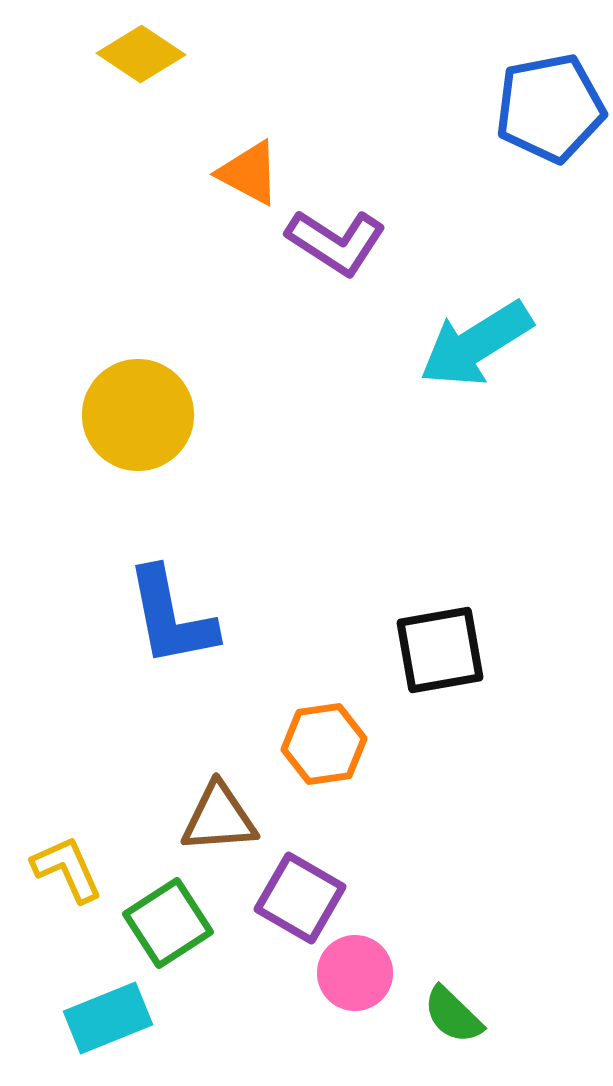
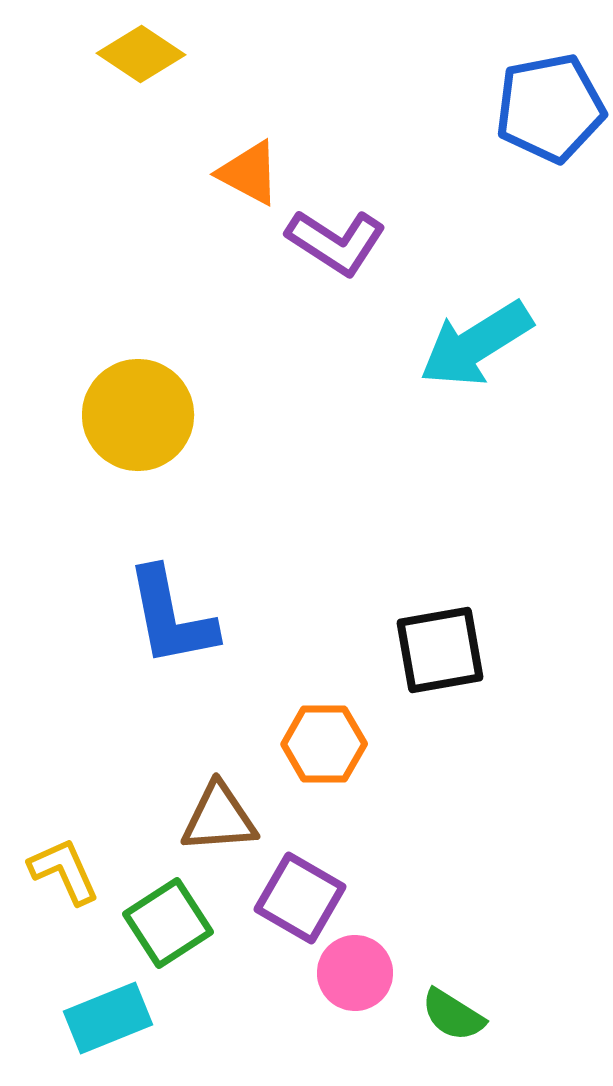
orange hexagon: rotated 8 degrees clockwise
yellow L-shape: moved 3 px left, 2 px down
green semicircle: rotated 12 degrees counterclockwise
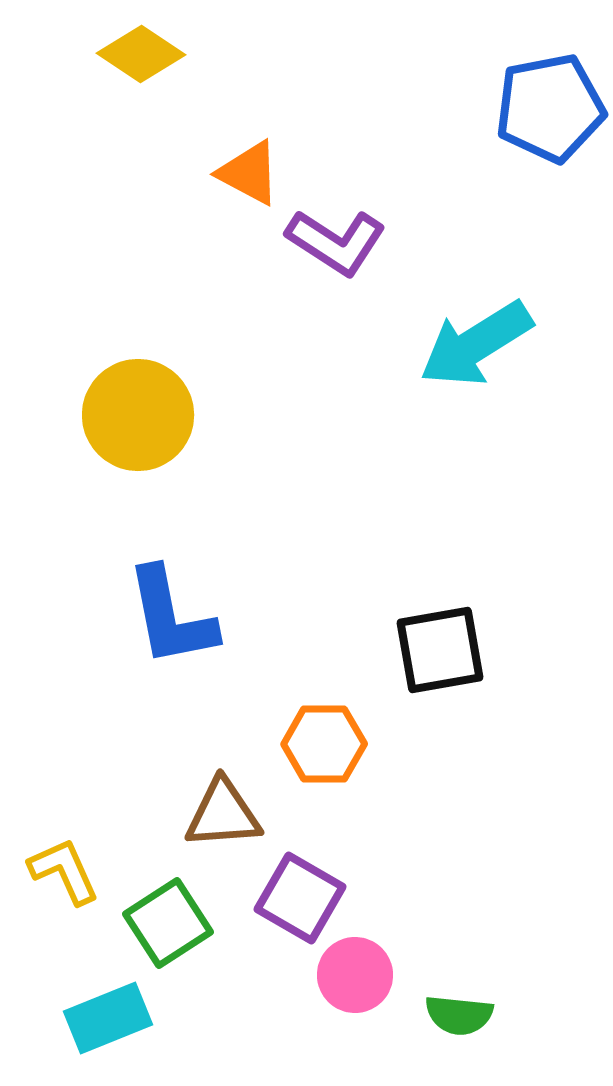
brown triangle: moved 4 px right, 4 px up
pink circle: moved 2 px down
green semicircle: moved 6 px right; rotated 26 degrees counterclockwise
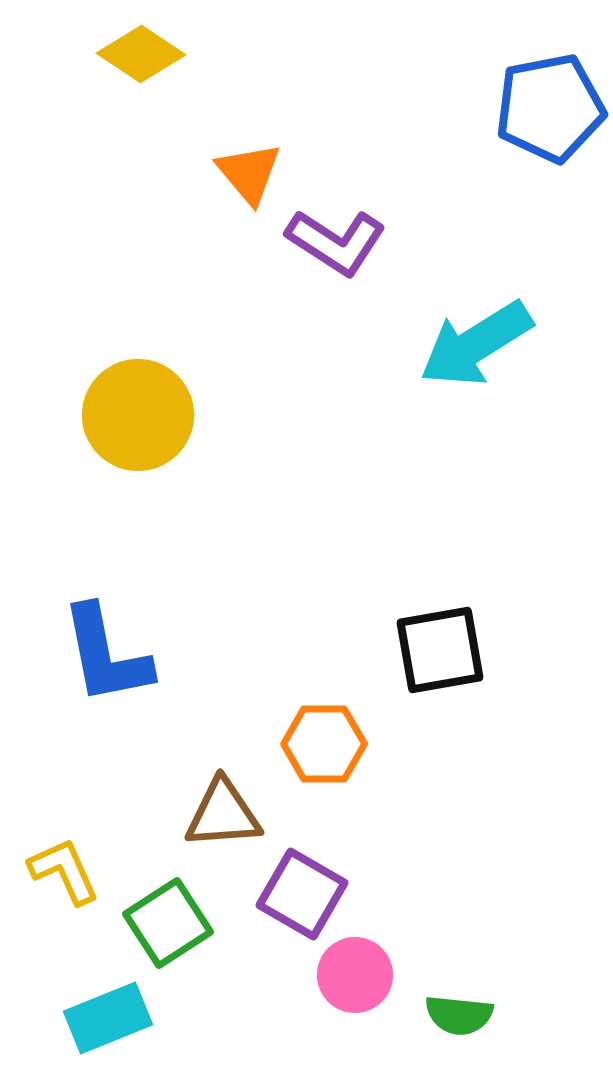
orange triangle: rotated 22 degrees clockwise
blue L-shape: moved 65 px left, 38 px down
purple square: moved 2 px right, 4 px up
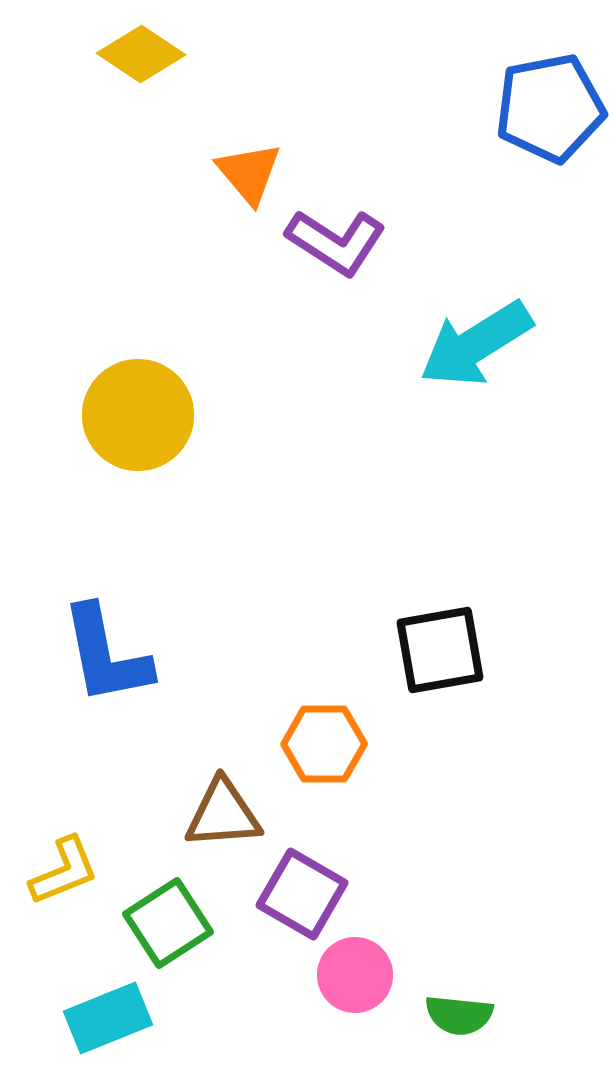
yellow L-shape: rotated 92 degrees clockwise
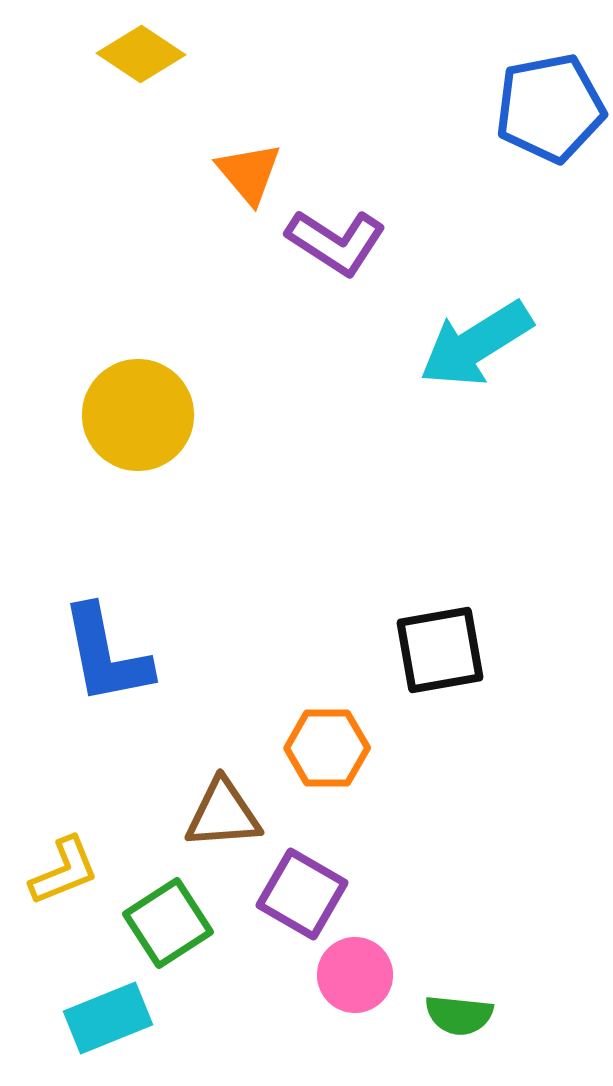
orange hexagon: moved 3 px right, 4 px down
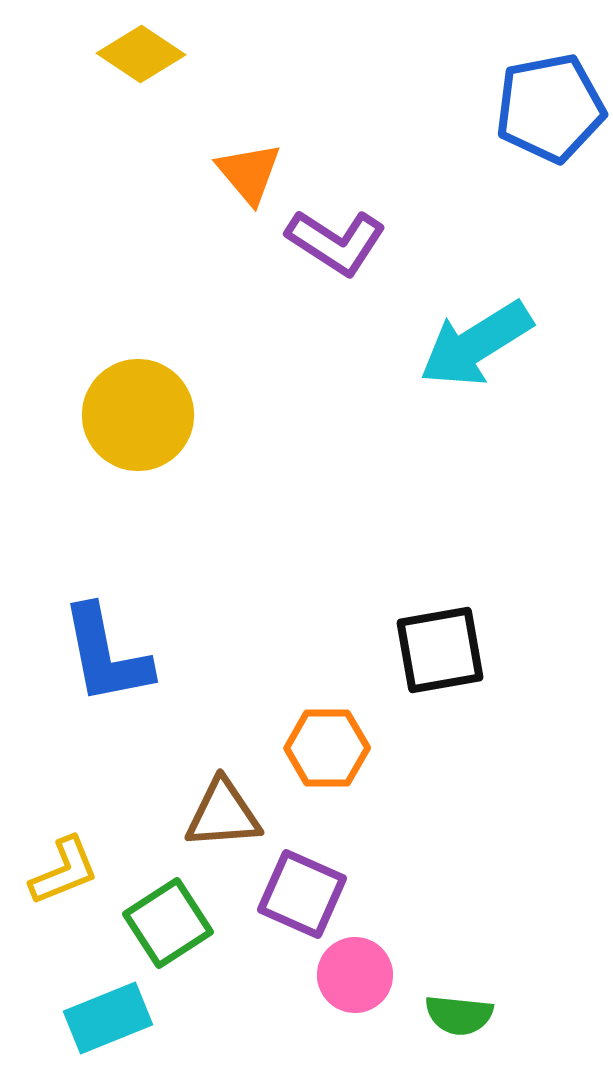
purple square: rotated 6 degrees counterclockwise
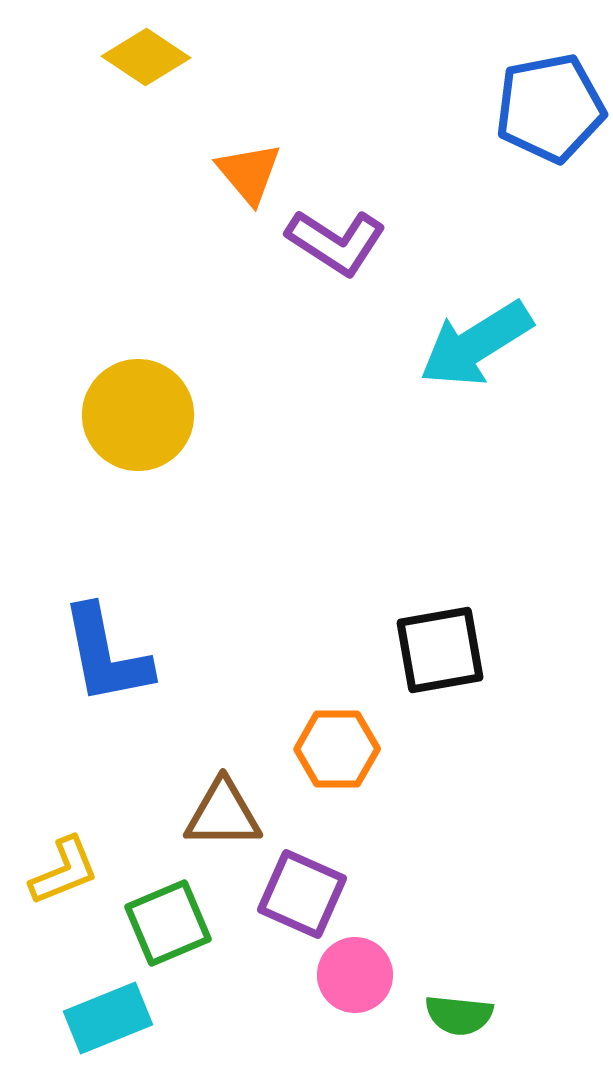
yellow diamond: moved 5 px right, 3 px down
orange hexagon: moved 10 px right, 1 px down
brown triangle: rotated 4 degrees clockwise
green square: rotated 10 degrees clockwise
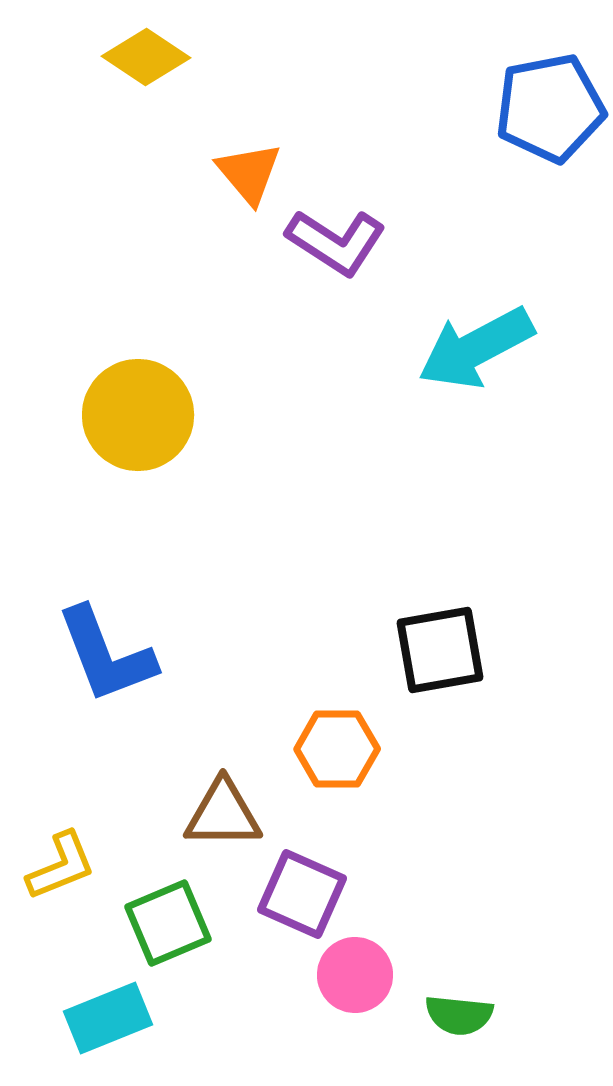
cyan arrow: moved 4 px down; rotated 4 degrees clockwise
blue L-shape: rotated 10 degrees counterclockwise
yellow L-shape: moved 3 px left, 5 px up
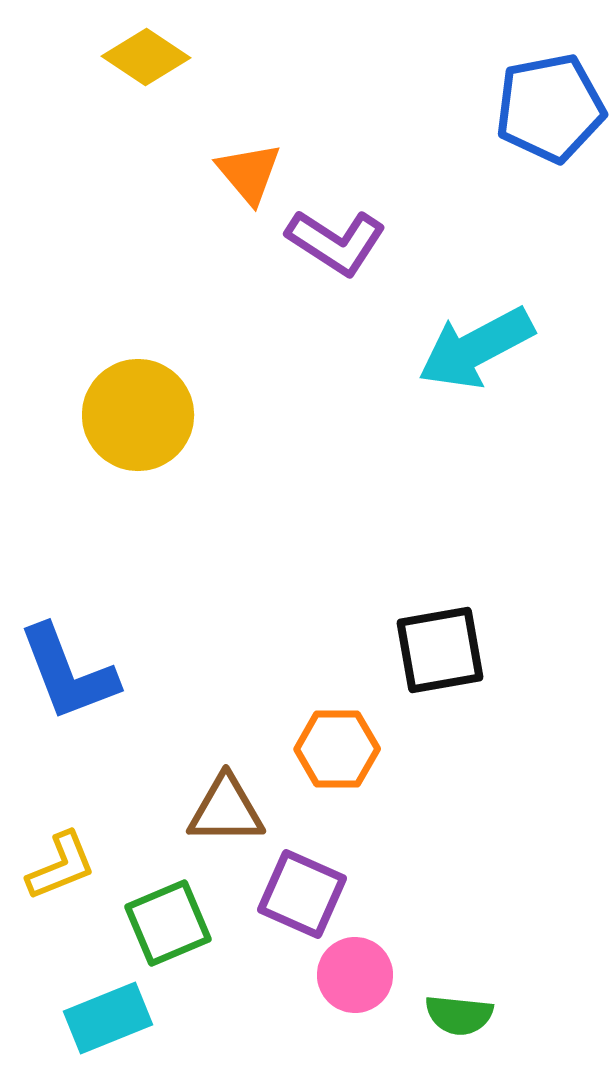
blue L-shape: moved 38 px left, 18 px down
brown triangle: moved 3 px right, 4 px up
